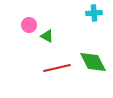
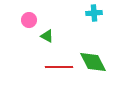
pink circle: moved 5 px up
red line: moved 2 px right, 1 px up; rotated 12 degrees clockwise
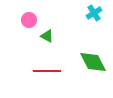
cyan cross: rotated 28 degrees counterclockwise
red line: moved 12 px left, 4 px down
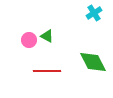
pink circle: moved 20 px down
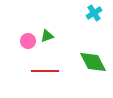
green triangle: rotated 48 degrees counterclockwise
pink circle: moved 1 px left, 1 px down
red line: moved 2 px left
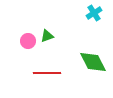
red line: moved 2 px right, 2 px down
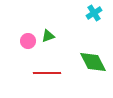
green triangle: moved 1 px right
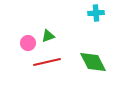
cyan cross: moved 2 px right; rotated 28 degrees clockwise
pink circle: moved 2 px down
red line: moved 11 px up; rotated 12 degrees counterclockwise
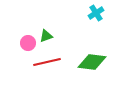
cyan cross: rotated 28 degrees counterclockwise
green triangle: moved 2 px left
green diamond: moved 1 px left; rotated 56 degrees counterclockwise
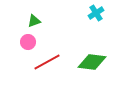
green triangle: moved 12 px left, 15 px up
pink circle: moved 1 px up
red line: rotated 16 degrees counterclockwise
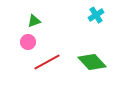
cyan cross: moved 2 px down
green diamond: rotated 40 degrees clockwise
